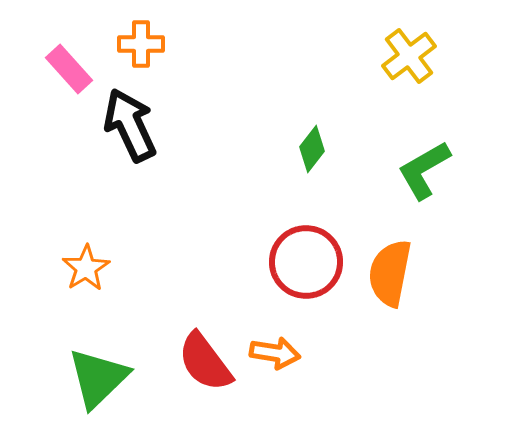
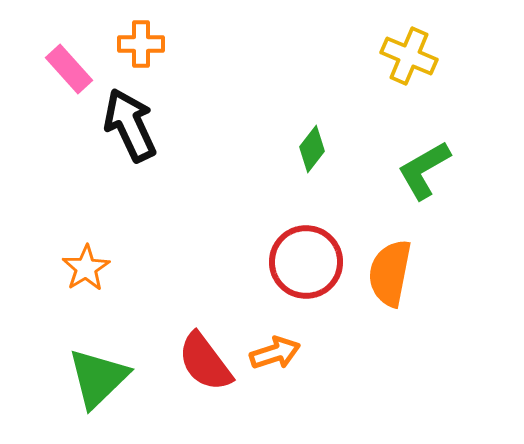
yellow cross: rotated 30 degrees counterclockwise
orange arrow: rotated 27 degrees counterclockwise
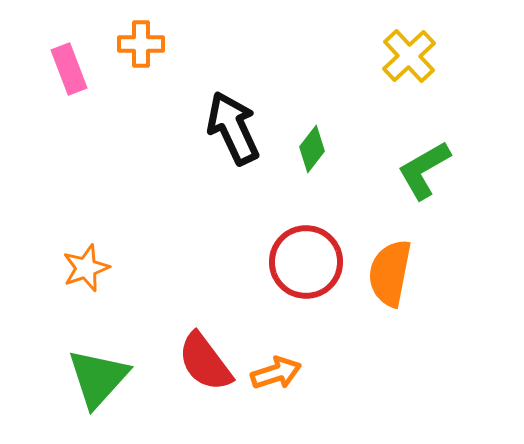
yellow cross: rotated 24 degrees clockwise
pink rectangle: rotated 21 degrees clockwise
black arrow: moved 103 px right, 3 px down
orange star: rotated 12 degrees clockwise
orange arrow: moved 1 px right, 20 px down
green triangle: rotated 4 degrees counterclockwise
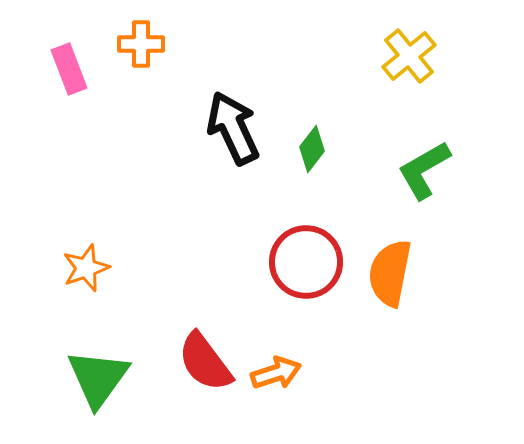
yellow cross: rotated 4 degrees clockwise
green triangle: rotated 6 degrees counterclockwise
